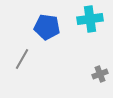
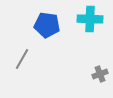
cyan cross: rotated 10 degrees clockwise
blue pentagon: moved 2 px up
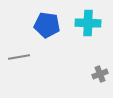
cyan cross: moved 2 px left, 4 px down
gray line: moved 3 px left, 2 px up; rotated 50 degrees clockwise
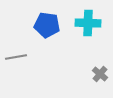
gray line: moved 3 px left
gray cross: rotated 28 degrees counterclockwise
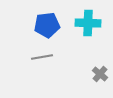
blue pentagon: rotated 15 degrees counterclockwise
gray line: moved 26 px right
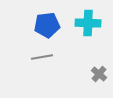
gray cross: moved 1 px left
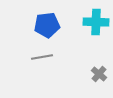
cyan cross: moved 8 px right, 1 px up
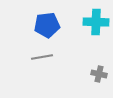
gray cross: rotated 28 degrees counterclockwise
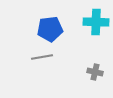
blue pentagon: moved 3 px right, 4 px down
gray cross: moved 4 px left, 2 px up
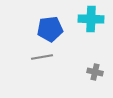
cyan cross: moved 5 px left, 3 px up
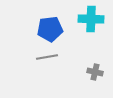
gray line: moved 5 px right
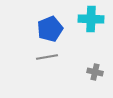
blue pentagon: rotated 15 degrees counterclockwise
